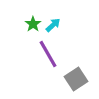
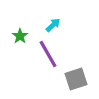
green star: moved 13 px left, 12 px down
gray square: rotated 15 degrees clockwise
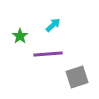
purple line: rotated 64 degrees counterclockwise
gray square: moved 1 px right, 2 px up
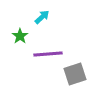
cyan arrow: moved 11 px left, 8 px up
gray square: moved 2 px left, 3 px up
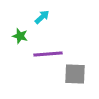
green star: rotated 21 degrees counterclockwise
gray square: rotated 20 degrees clockwise
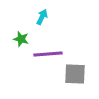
cyan arrow: rotated 21 degrees counterclockwise
green star: moved 1 px right, 3 px down
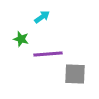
cyan arrow: rotated 28 degrees clockwise
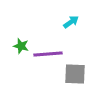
cyan arrow: moved 29 px right, 5 px down
green star: moved 7 px down
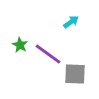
green star: moved 1 px left, 1 px up; rotated 14 degrees clockwise
purple line: rotated 40 degrees clockwise
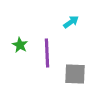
purple line: moved 1 px left, 1 px up; rotated 52 degrees clockwise
